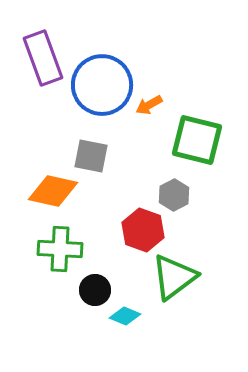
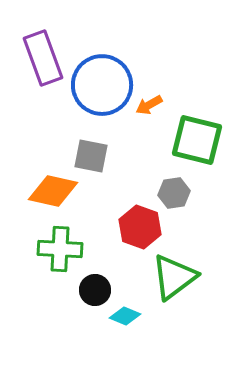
gray hexagon: moved 2 px up; rotated 20 degrees clockwise
red hexagon: moved 3 px left, 3 px up
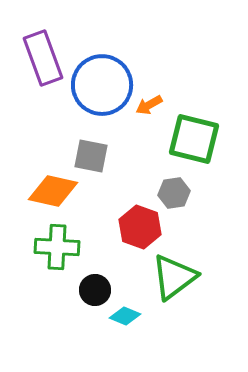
green square: moved 3 px left, 1 px up
green cross: moved 3 px left, 2 px up
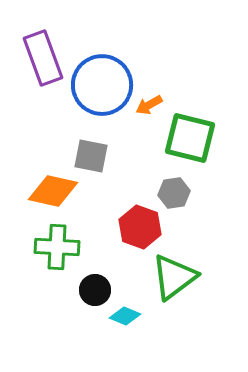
green square: moved 4 px left, 1 px up
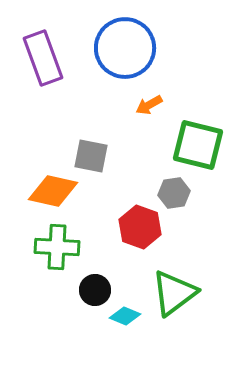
blue circle: moved 23 px right, 37 px up
green square: moved 8 px right, 7 px down
green triangle: moved 16 px down
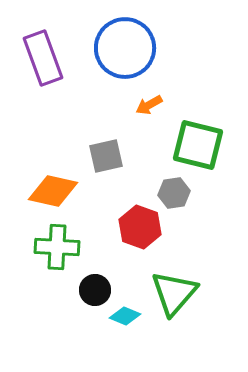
gray square: moved 15 px right; rotated 24 degrees counterclockwise
green triangle: rotated 12 degrees counterclockwise
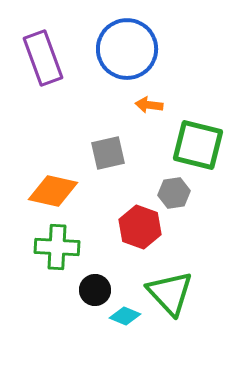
blue circle: moved 2 px right, 1 px down
orange arrow: rotated 36 degrees clockwise
gray square: moved 2 px right, 3 px up
green triangle: moved 4 px left; rotated 24 degrees counterclockwise
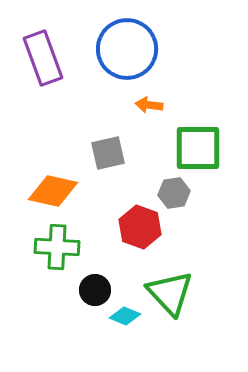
green square: moved 3 px down; rotated 14 degrees counterclockwise
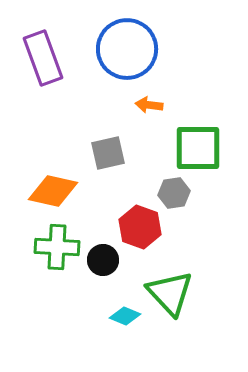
black circle: moved 8 px right, 30 px up
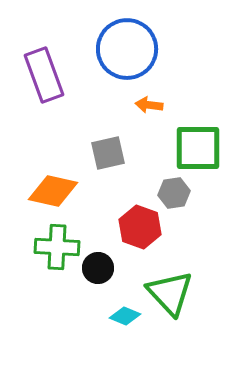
purple rectangle: moved 1 px right, 17 px down
black circle: moved 5 px left, 8 px down
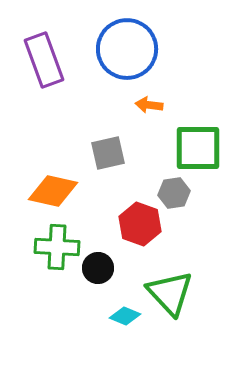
purple rectangle: moved 15 px up
red hexagon: moved 3 px up
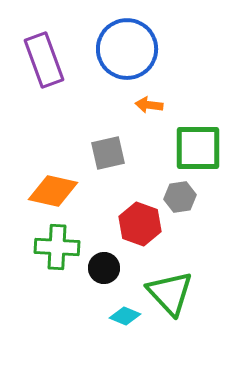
gray hexagon: moved 6 px right, 4 px down
black circle: moved 6 px right
